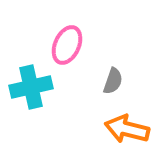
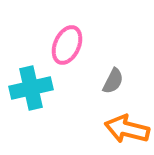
gray semicircle: rotated 8 degrees clockwise
cyan cross: moved 1 px down
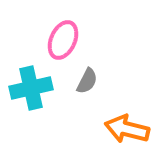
pink ellipse: moved 4 px left, 5 px up
gray semicircle: moved 26 px left
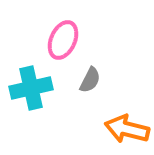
gray semicircle: moved 3 px right, 1 px up
